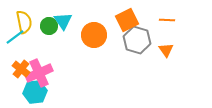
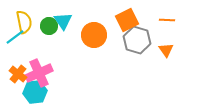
orange cross: moved 3 px left, 5 px down
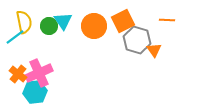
orange square: moved 4 px left, 1 px down
orange circle: moved 9 px up
orange triangle: moved 12 px left
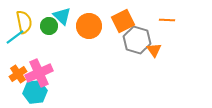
cyan triangle: moved 1 px left, 5 px up; rotated 12 degrees counterclockwise
orange circle: moved 5 px left
orange cross: rotated 18 degrees clockwise
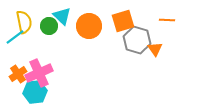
orange square: rotated 10 degrees clockwise
orange triangle: moved 1 px right, 1 px up
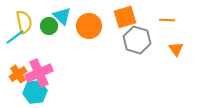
orange square: moved 2 px right, 4 px up
orange triangle: moved 21 px right
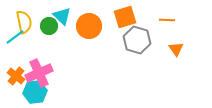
orange cross: moved 2 px left, 2 px down; rotated 18 degrees counterclockwise
